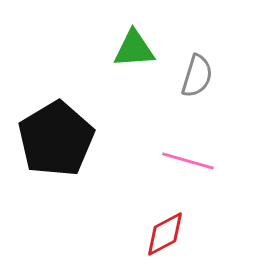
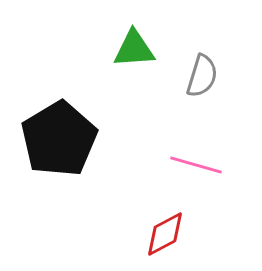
gray semicircle: moved 5 px right
black pentagon: moved 3 px right
pink line: moved 8 px right, 4 px down
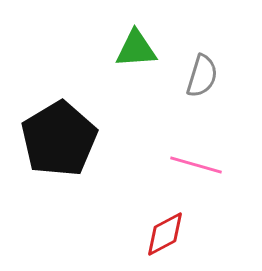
green triangle: moved 2 px right
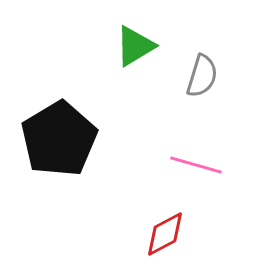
green triangle: moved 1 px left, 3 px up; rotated 27 degrees counterclockwise
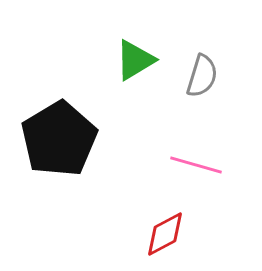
green triangle: moved 14 px down
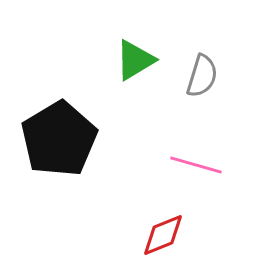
red diamond: moved 2 px left, 1 px down; rotated 6 degrees clockwise
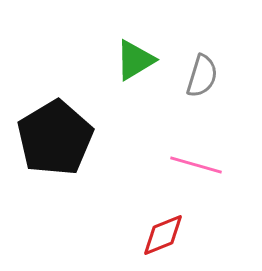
black pentagon: moved 4 px left, 1 px up
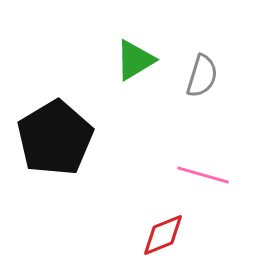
pink line: moved 7 px right, 10 px down
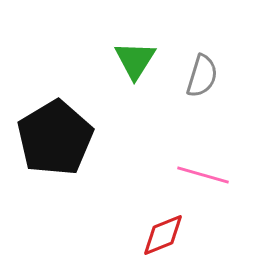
green triangle: rotated 27 degrees counterclockwise
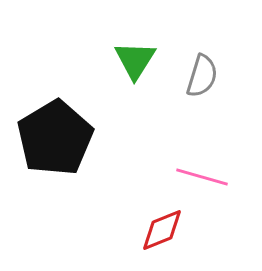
pink line: moved 1 px left, 2 px down
red diamond: moved 1 px left, 5 px up
